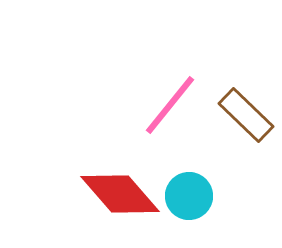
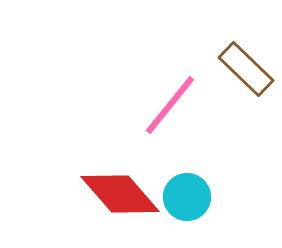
brown rectangle: moved 46 px up
cyan circle: moved 2 px left, 1 px down
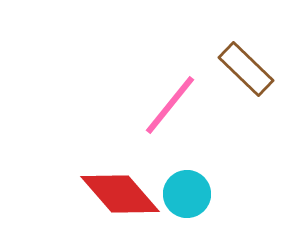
cyan circle: moved 3 px up
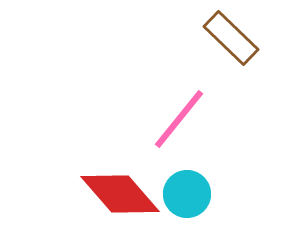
brown rectangle: moved 15 px left, 31 px up
pink line: moved 9 px right, 14 px down
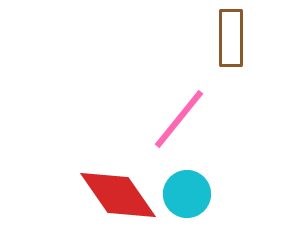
brown rectangle: rotated 46 degrees clockwise
red diamond: moved 2 px left, 1 px down; rotated 6 degrees clockwise
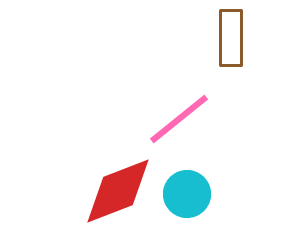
pink line: rotated 12 degrees clockwise
red diamond: moved 4 px up; rotated 76 degrees counterclockwise
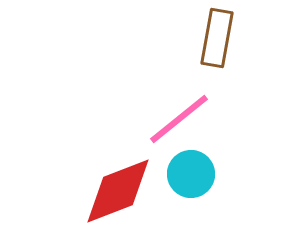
brown rectangle: moved 14 px left; rotated 10 degrees clockwise
cyan circle: moved 4 px right, 20 px up
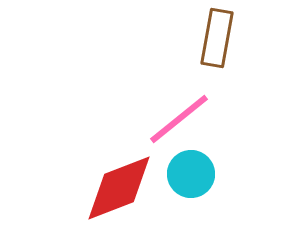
red diamond: moved 1 px right, 3 px up
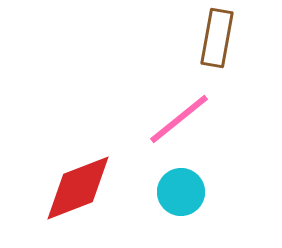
cyan circle: moved 10 px left, 18 px down
red diamond: moved 41 px left
